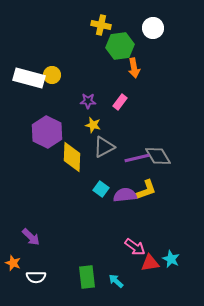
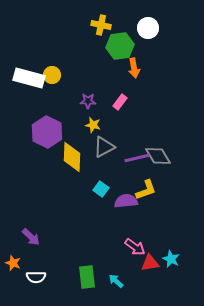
white circle: moved 5 px left
purple semicircle: moved 1 px right, 6 px down
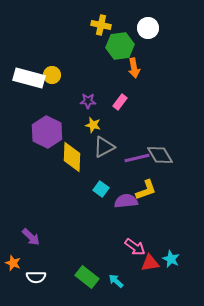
gray diamond: moved 2 px right, 1 px up
green rectangle: rotated 45 degrees counterclockwise
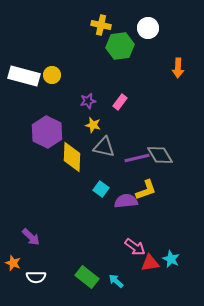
orange arrow: moved 44 px right; rotated 12 degrees clockwise
white rectangle: moved 5 px left, 2 px up
purple star: rotated 14 degrees counterclockwise
gray triangle: rotated 40 degrees clockwise
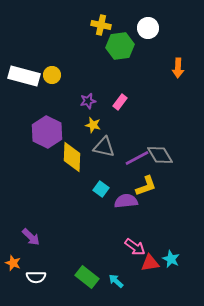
purple line: rotated 15 degrees counterclockwise
yellow L-shape: moved 4 px up
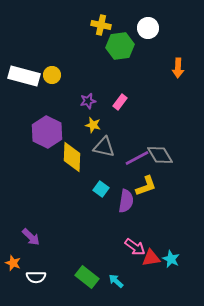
purple semicircle: rotated 105 degrees clockwise
red triangle: moved 1 px right, 5 px up
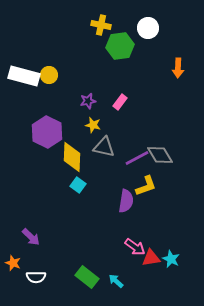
yellow circle: moved 3 px left
cyan square: moved 23 px left, 4 px up
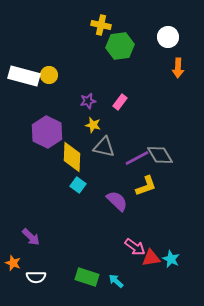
white circle: moved 20 px right, 9 px down
purple semicircle: moved 9 px left; rotated 55 degrees counterclockwise
green rectangle: rotated 20 degrees counterclockwise
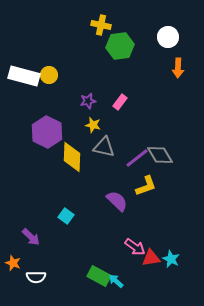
purple line: rotated 10 degrees counterclockwise
cyan square: moved 12 px left, 31 px down
green rectangle: moved 12 px right, 1 px up; rotated 10 degrees clockwise
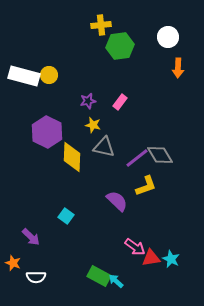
yellow cross: rotated 18 degrees counterclockwise
